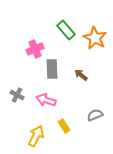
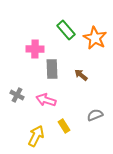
pink cross: rotated 24 degrees clockwise
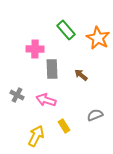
orange star: moved 3 px right
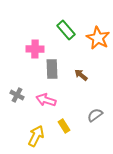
gray semicircle: rotated 14 degrees counterclockwise
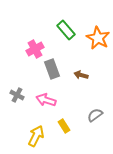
pink cross: rotated 30 degrees counterclockwise
gray rectangle: rotated 18 degrees counterclockwise
brown arrow: rotated 24 degrees counterclockwise
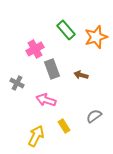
orange star: moved 2 px left, 1 px up; rotated 25 degrees clockwise
gray cross: moved 12 px up
gray semicircle: moved 1 px left, 1 px down
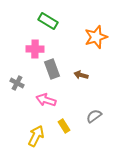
green rectangle: moved 18 px left, 9 px up; rotated 18 degrees counterclockwise
pink cross: rotated 30 degrees clockwise
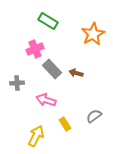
orange star: moved 3 px left, 3 px up; rotated 10 degrees counterclockwise
pink cross: rotated 24 degrees counterclockwise
gray rectangle: rotated 24 degrees counterclockwise
brown arrow: moved 5 px left, 2 px up
gray cross: rotated 32 degrees counterclockwise
yellow rectangle: moved 1 px right, 2 px up
